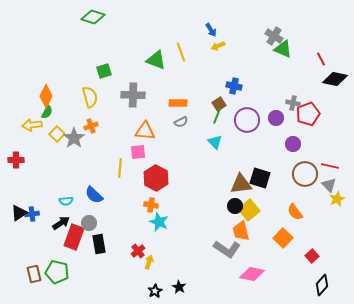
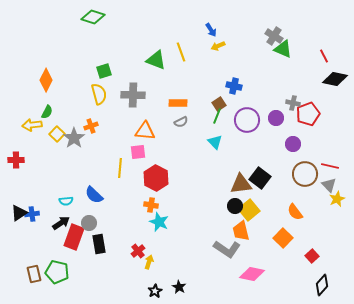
red line at (321, 59): moved 3 px right, 3 px up
orange diamond at (46, 96): moved 16 px up
yellow semicircle at (90, 97): moved 9 px right, 3 px up
black square at (260, 178): rotated 20 degrees clockwise
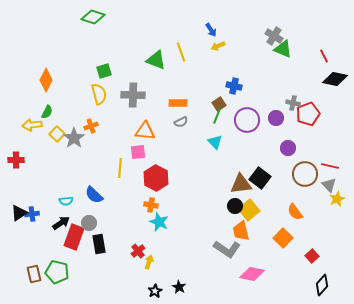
purple circle at (293, 144): moved 5 px left, 4 px down
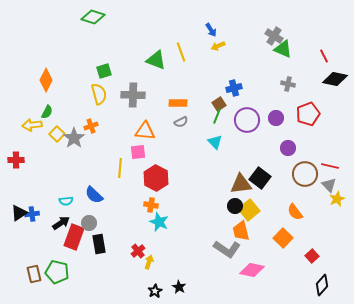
blue cross at (234, 86): moved 2 px down; rotated 28 degrees counterclockwise
gray cross at (293, 103): moved 5 px left, 19 px up
pink diamond at (252, 274): moved 4 px up
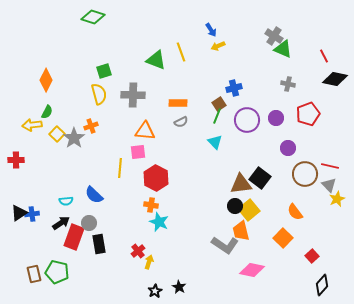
gray L-shape at (227, 249): moved 2 px left, 4 px up
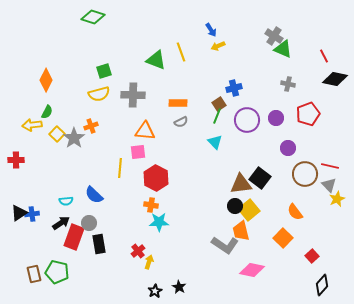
yellow semicircle at (99, 94): rotated 90 degrees clockwise
cyan star at (159, 222): rotated 24 degrees counterclockwise
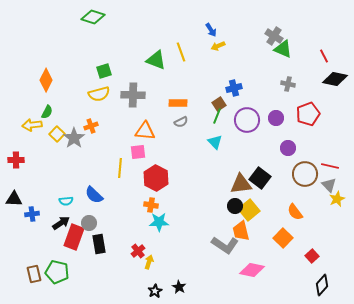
black triangle at (19, 213): moved 5 px left, 14 px up; rotated 36 degrees clockwise
